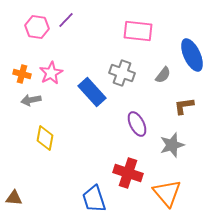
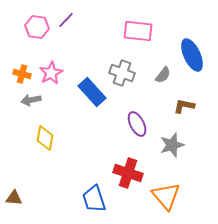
brown L-shape: rotated 20 degrees clockwise
orange triangle: moved 1 px left, 3 px down
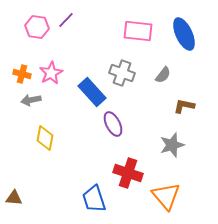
blue ellipse: moved 8 px left, 21 px up
purple ellipse: moved 24 px left
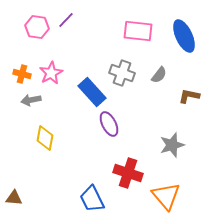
blue ellipse: moved 2 px down
gray semicircle: moved 4 px left
brown L-shape: moved 5 px right, 10 px up
purple ellipse: moved 4 px left
blue trapezoid: moved 2 px left; rotated 8 degrees counterclockwise
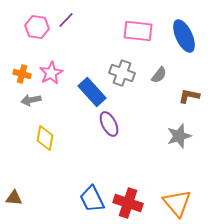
gray star: moved 7 px right, 9 px up
red cross: moved 30 px down
orange triangle: moved 11 px right, 7 px down
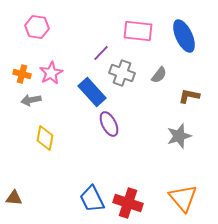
purple line: moved 35 px right, 33 px down
orange triangle: moved 6 px right, 5 px up
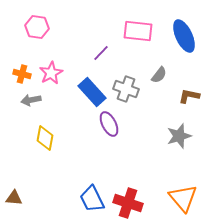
gray cross: moved 4 px right, 16 px down
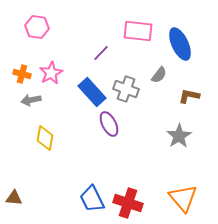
blue ellipse: moved 4 px left, 8 px down
gray star: rotated 15 degrees counterclockwise
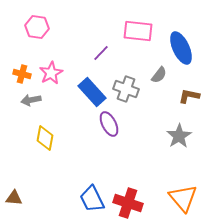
blue ellipse: moved 1 px right, 4 px down
